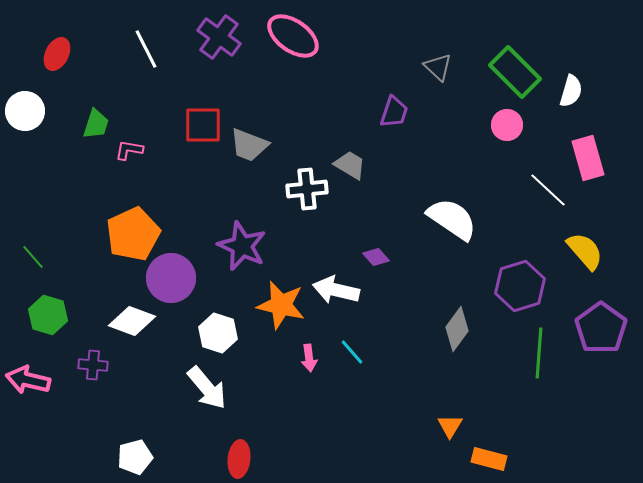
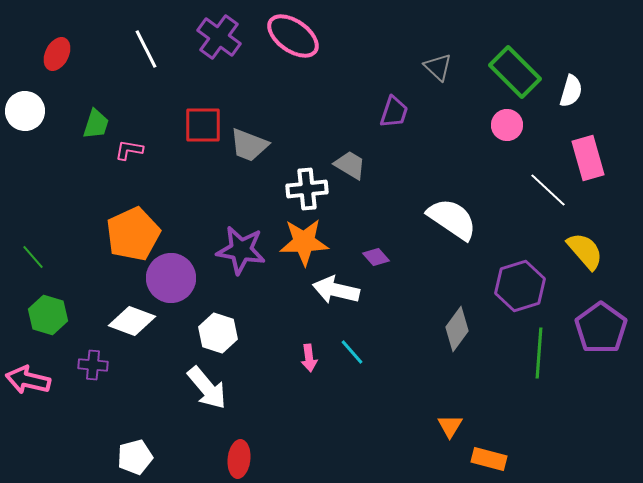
purple star at (242, 246): moved 1 px left, 4 px down; rotated 15 degrees counterclockwise
orange star at (281, 305): moved 23 px right, 63 px up; rotated 15 degrees counterclockwise
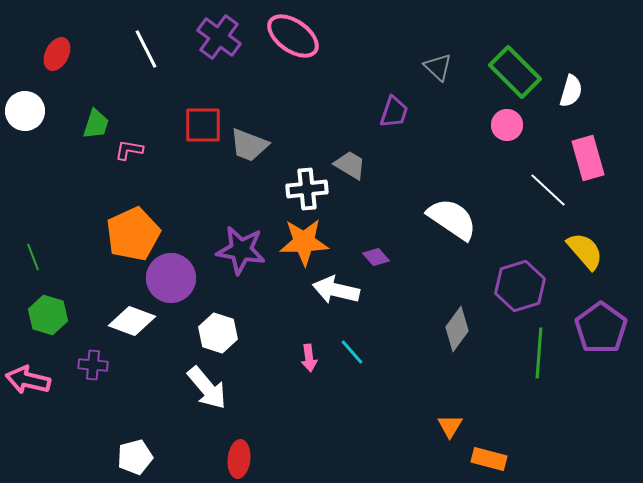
green line at (33, 257): rotated 20 degrees clockwise
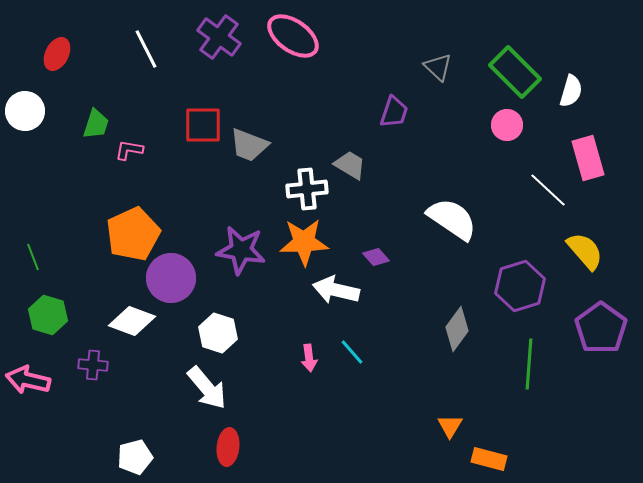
green line at (539, 353): moved 10 px left, 11 px down
red ellipse at (239, 459): moved 11 px left, 12 px up
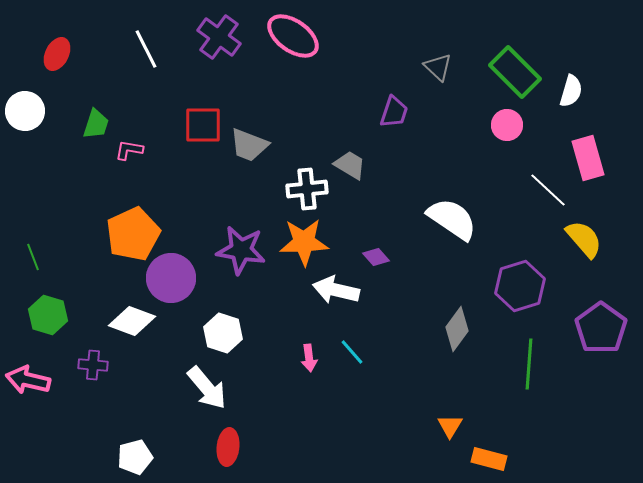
yellow semicircle at (585, 251): moved 1 px left, 12 px up
white hexagon at (218, 333): moved 5 px right
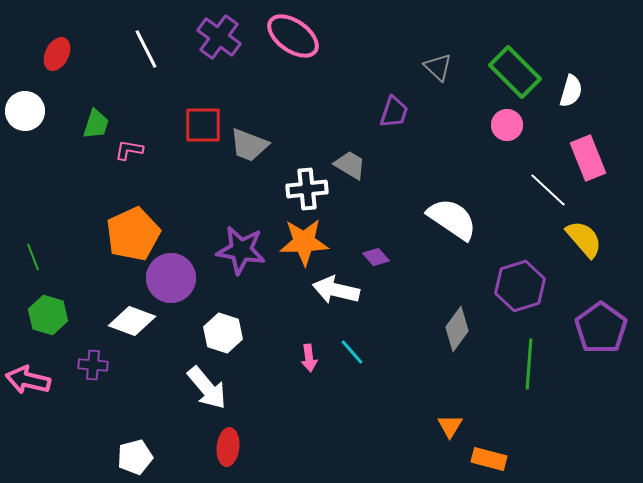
pink rectangle at (588, 158): rotated 6 degrees counterclockwise
